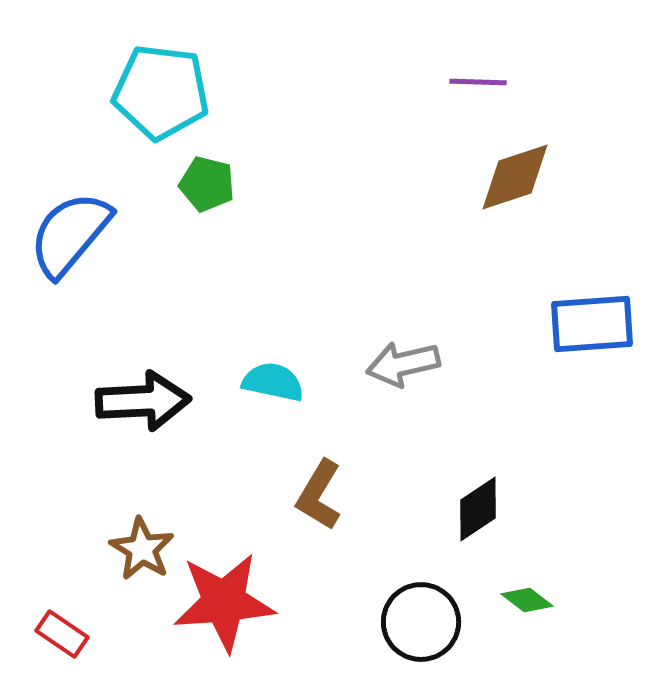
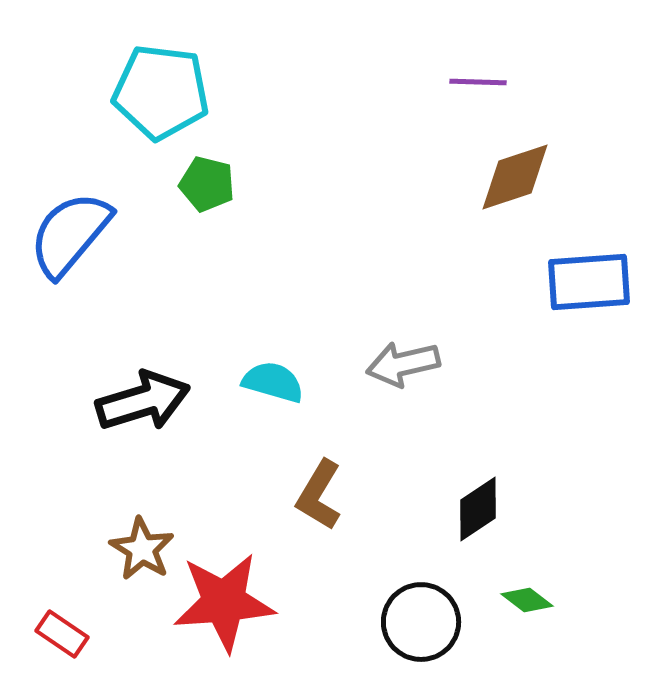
blue rectangle: moved 3 px left, 42 px up
cyan semicircle: rotated 4 degrees clockwise
black arrow: rotated 14 degrees counterclockwise
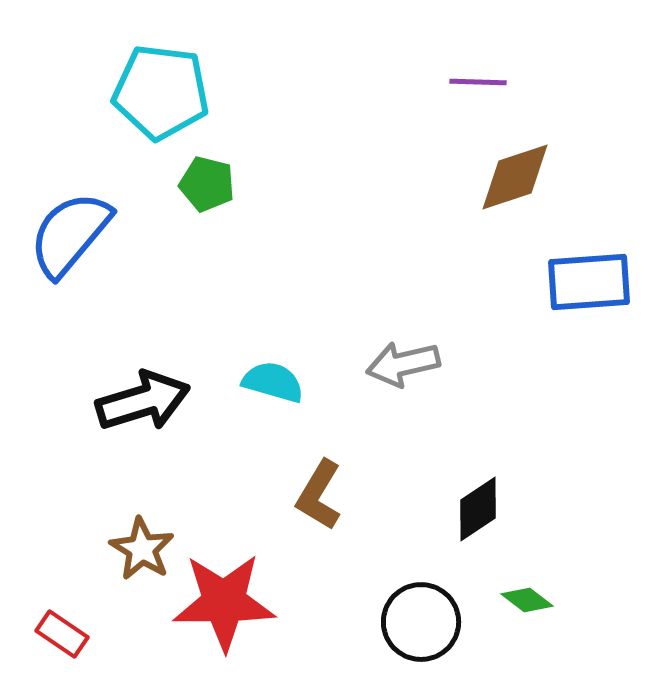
red star: rotated 4 degrees clockwise
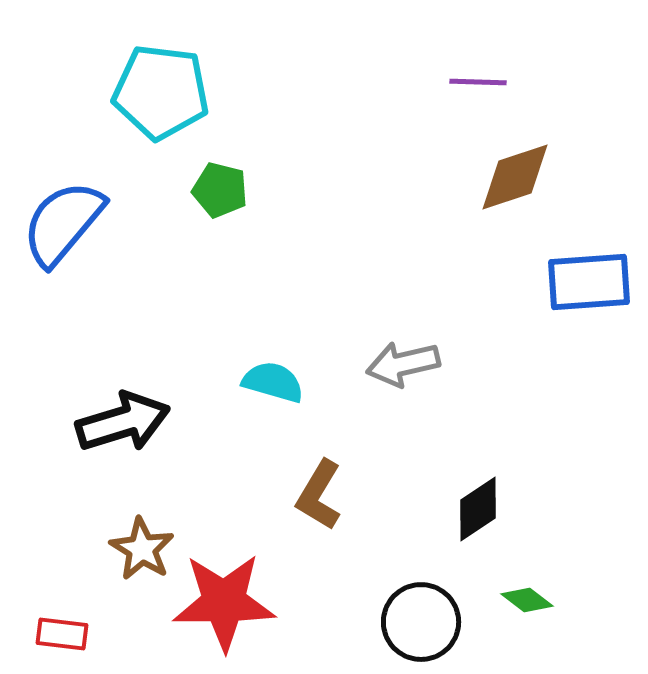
green pentagon: moved 13 px right, 6 px down
blue semicircle: moved 7 px left, 11 px up
black arrow: moved 20 px left, 21 px down
red rectangle: rotated 27 degrees counterclockwise
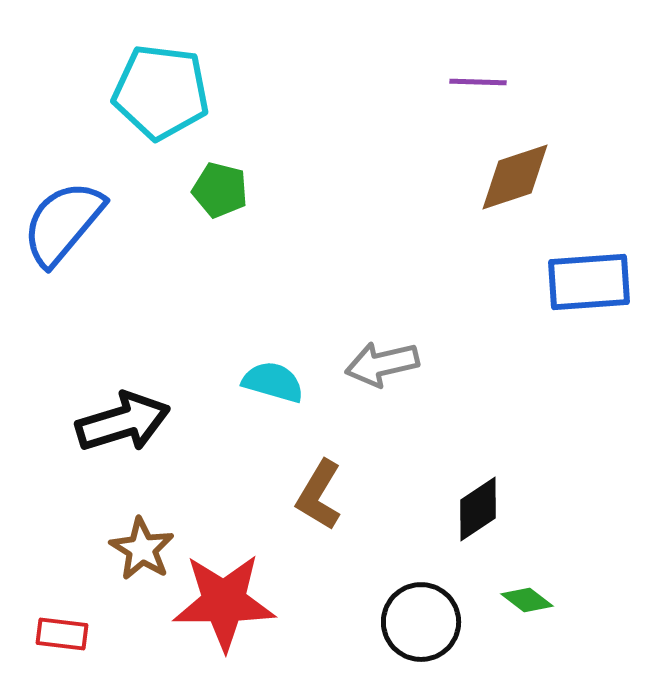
gray arrow: moved 21 px left
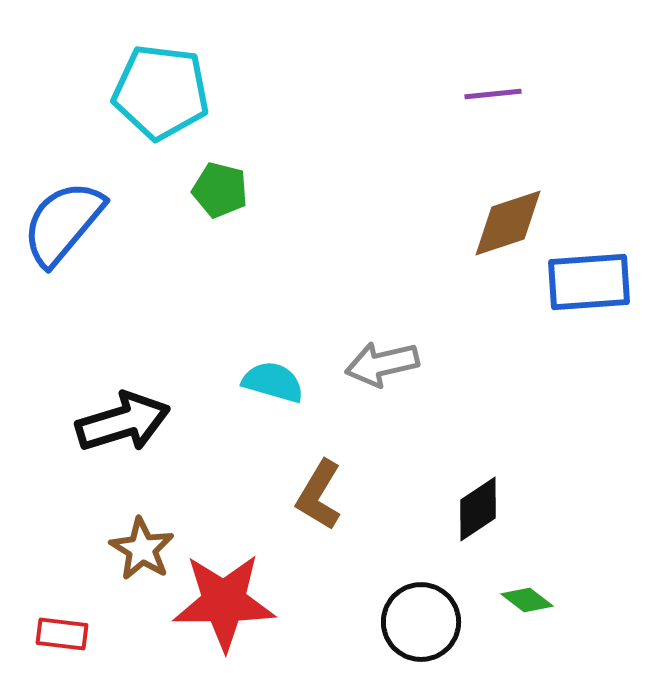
purple line: moved 15 px right, 12 px down; rotated 8 degrees counterclockwise
brown diamond: moved 7 px left, 46 px down
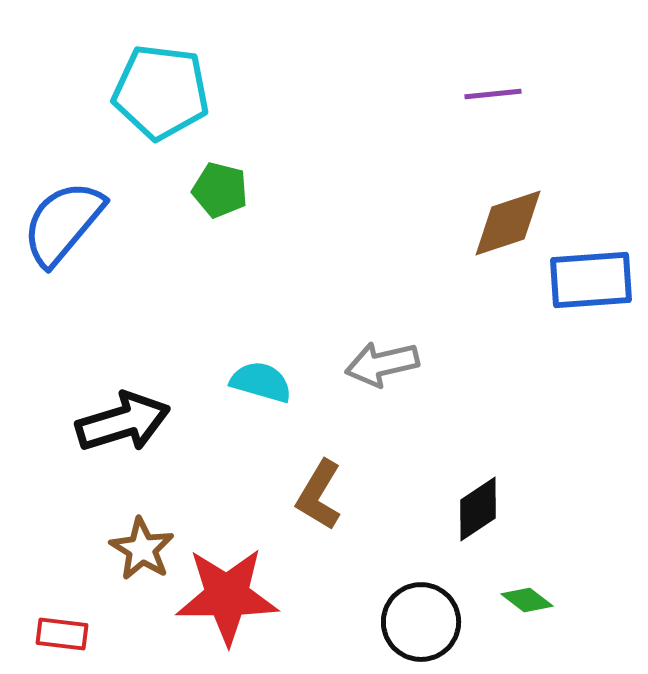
blue rectangle: moved 2 px right, 2 px up
cyan semicircle: moved 12 px left
red star: moved 3 px right, 6 px up
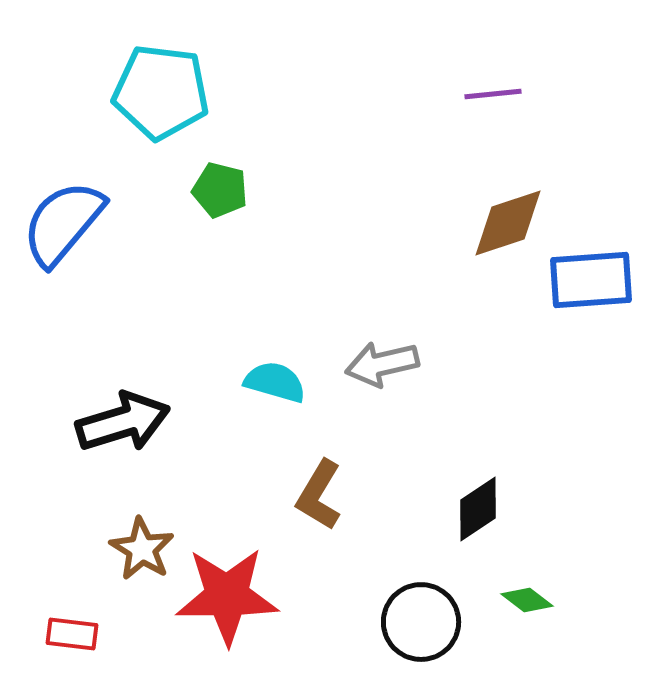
cyan semicircle: moved 14 px right
red rectangle: moved 10 px right
